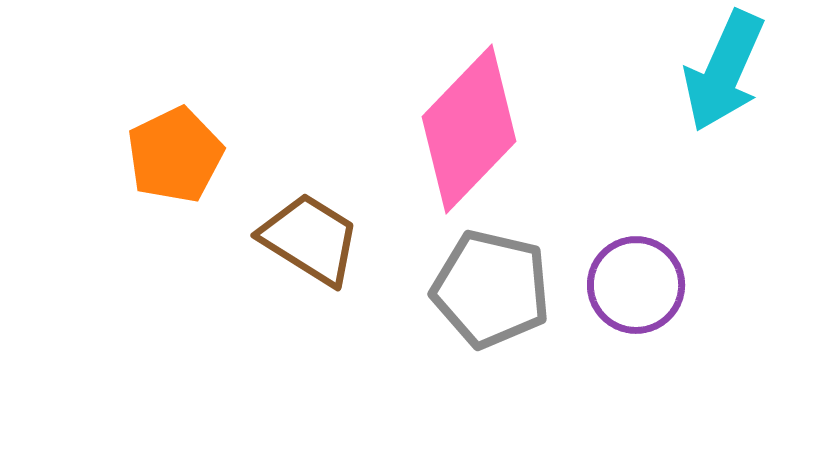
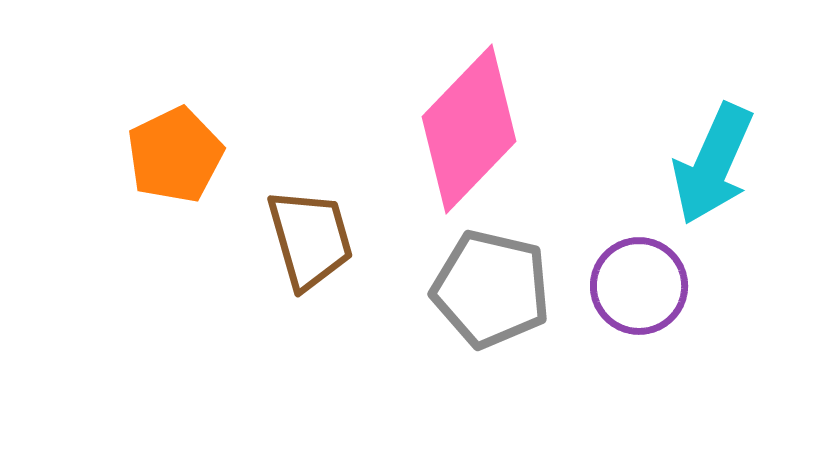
cyan arrow: moved 11 px left, 93 px down
brown trapezoid: rotated 42 degrees clockwise
purple circle: moved 3 px right, 1 px down
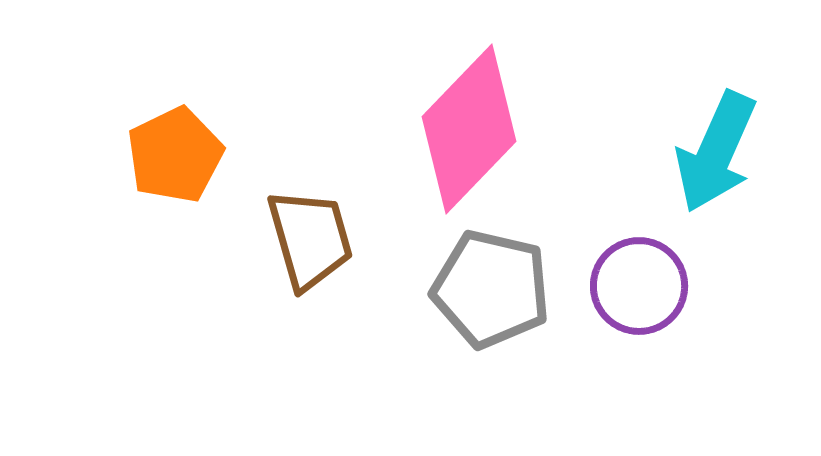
cyan arrow: moved 3 px right, 12 px up
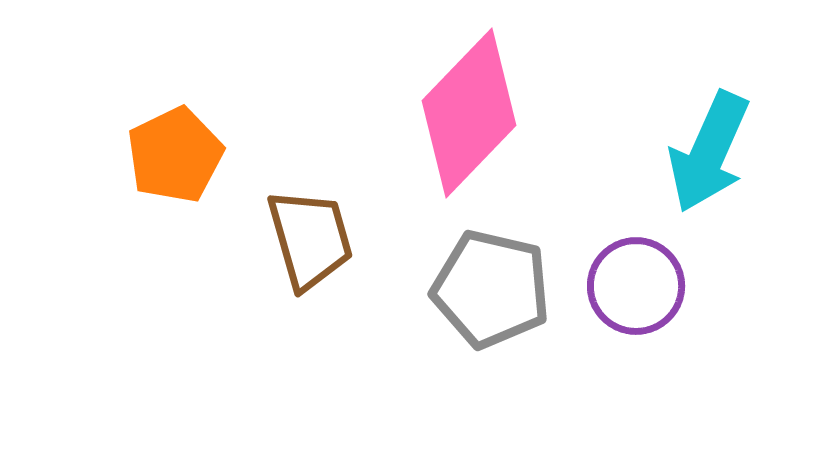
pink diamond: moved 16 px up
cyan arrow: moved 7 px left
purple circle: moved 3 px left
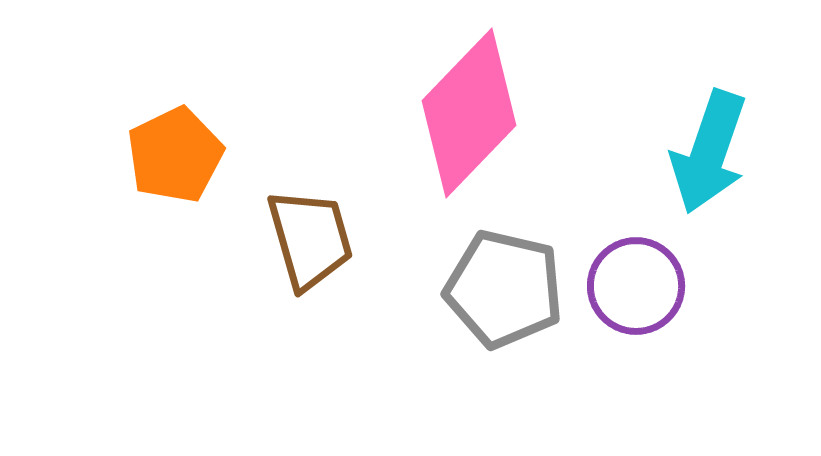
cyan arrow: rotated 5 degrees counterclockwise
gray pentagon: moved 13 px right
